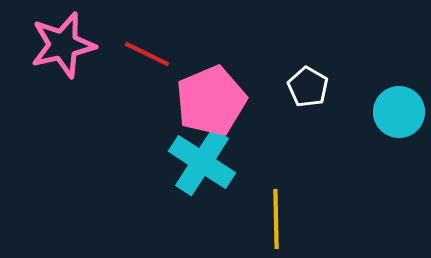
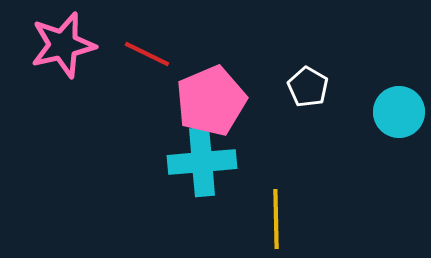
cyan cross: rotated 38 degrees counterclockwise
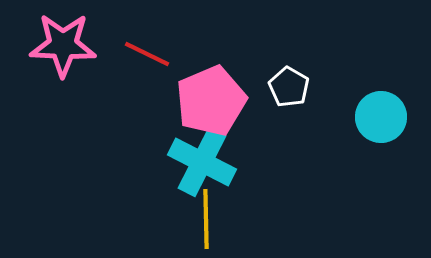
pink star: rotated 16 degrees clockwise
white pentagon: moved 19 px left
cyan circle: moved 18 px left, 5 px down
cyan cross: rotated 32 degrees clockwise
yellow line: moved 70 px left
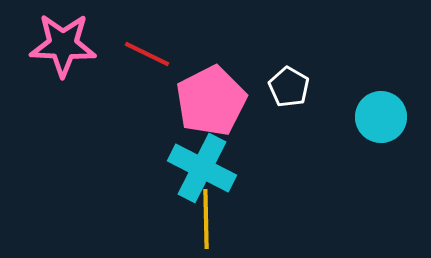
pink pentagon: rotated 4 degrees counterclockwise
cyan cross: moved 6 px down
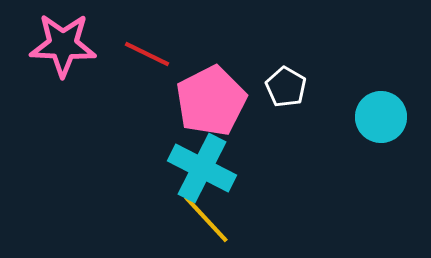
white pentagon: moved 3 px left
yellow line: rotated 42 degrees counterclockwise
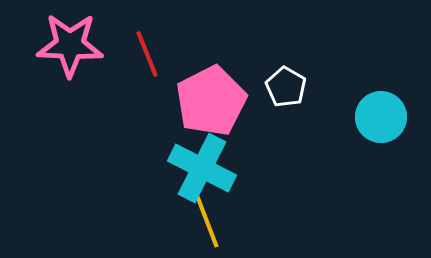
pink star: moved 7 px right
red line: rotated 42 degrees clockwise
yellow line: rotated 22 degrees clockwise
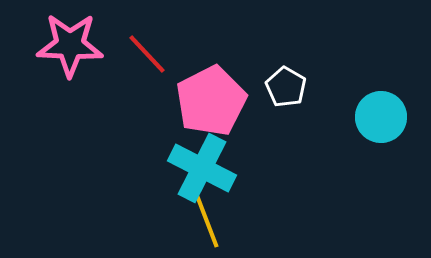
red line: rotated 21 degrees counterclockwise
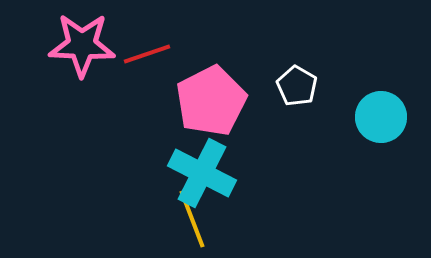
pink star: moved 12 px right
red line: rotated 66 degrees counterclockwise
white pentagon: moved 11 px right, 1 px up
cyan cross: moved 5 px down
yellow line: moved 14 px left
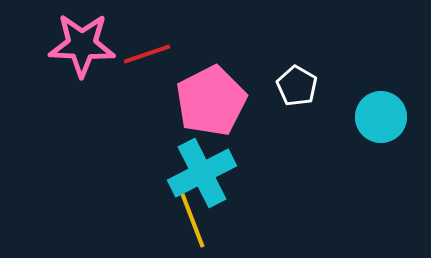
cyan cross: rotated 36 degrees clockwise
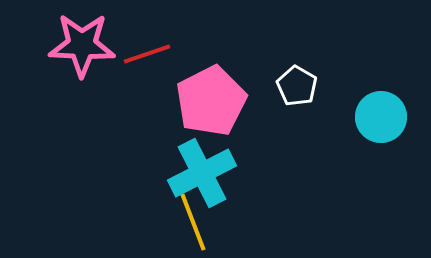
yellow line: moved 1 px right, 3 px down
